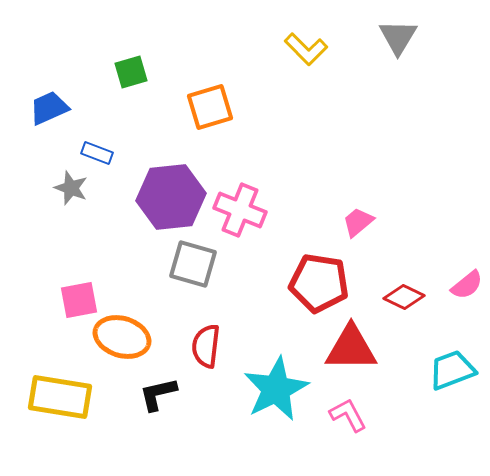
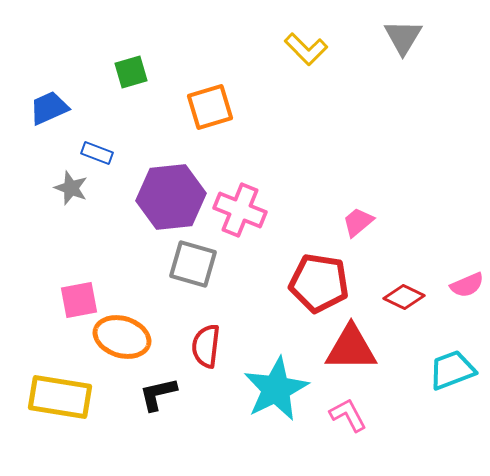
gray triangle: moved 5 px right
pink semicircle: rotated 16 degrees clockwise
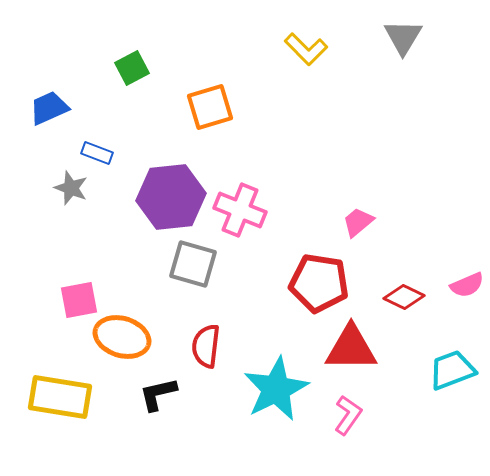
green square: moved 1 px right, 4 px up; rotated 12 degrees counterclockwise
pink L-shape: rotated 63 degrees clockwise
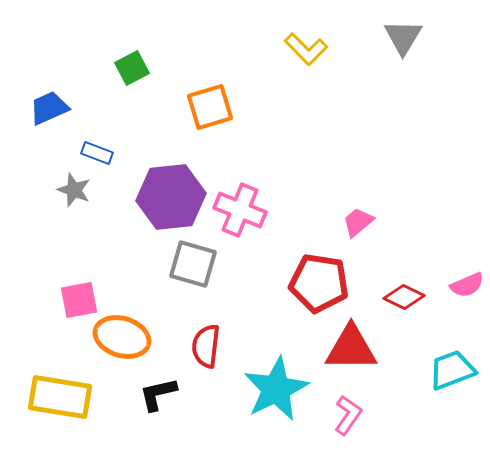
gray star: moved 3 px right, 2 px down
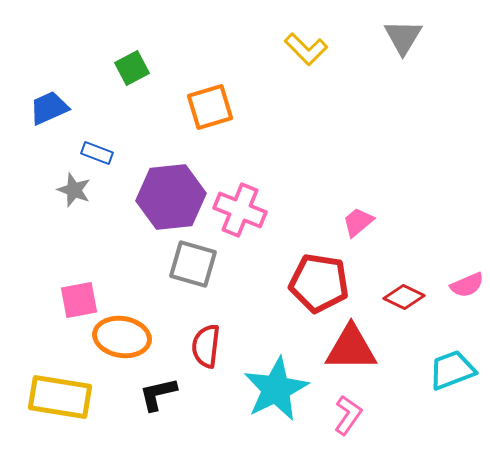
orange ellipse: rotated 8 degrees counterclockwise
